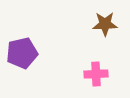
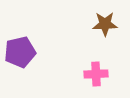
purple pentagon: moved 2 px left, 1 px up
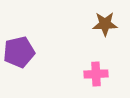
purple pentagon: moved 1 px left
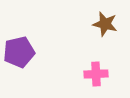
brown star: rotated 15 degrees clockwise
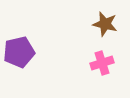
pink cross: moved 6 px right, 11 px up; rotated 15 degrees counterclockwise
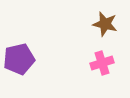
purple pentagon: moved 7 px down
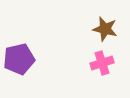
brown star: moved 5 px down
